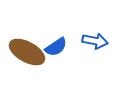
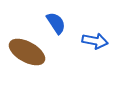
blue semicircle: moved 24 px up; rotated 90 degrees counterclockwise
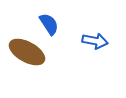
blue semicircle: moved 7 px left, 1 px down
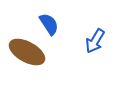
blue arrow: rotated 110 degrees clockwise
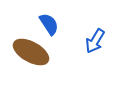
brown ellipse: moved 4 px right
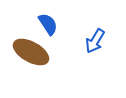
blue semicircle: moved 1 px left
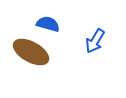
blue semicircle: rotated 40 degrees counterclockwise
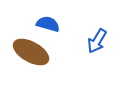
blue arrow: moved 2 px right
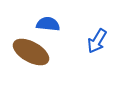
blue semicircle: rotated 10 degrees counterclockwise
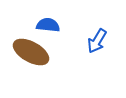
blue semicircle: moved 1 px down
